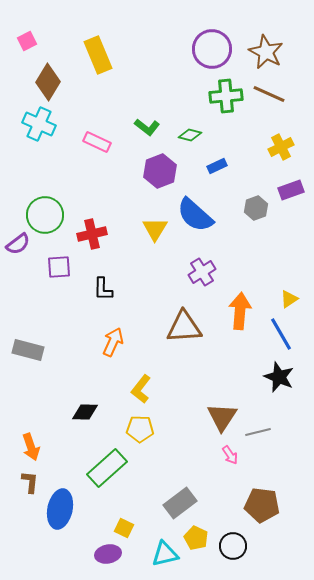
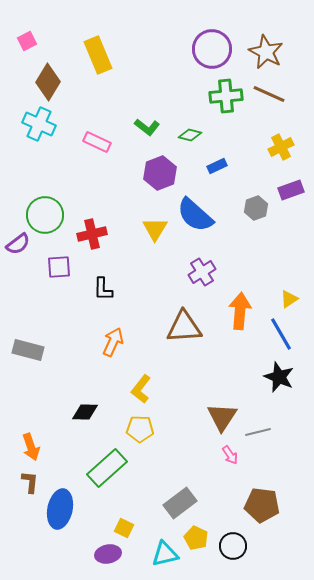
purple hexagon at (160, 171): moved 2 px down
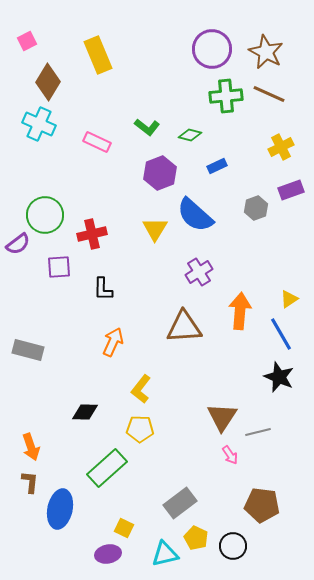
purple cross at (202, 272): moved 3 px left
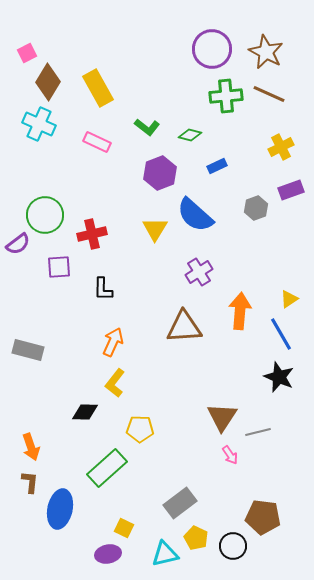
pink square at (27, 41): moved 12 px down
yellow rectangle at (98, 55): moved 33 px down; rotated 6 degrees counterclockwise
yellow L-shape at (141, 389): moved 26 px left, 6 px up
brown pentagon at (262, 505): moved 1 px right, 12 px down
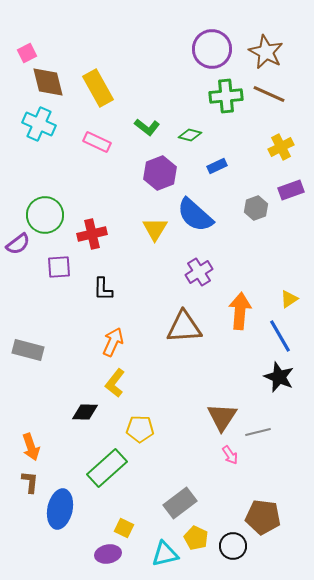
brown diamond at (48, 82): rotated 45 degrees counterclockwise
blue line at (281, 334): moved 1 px left, 2 px down
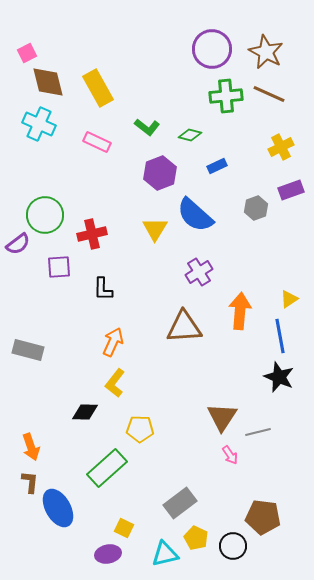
blue line at (280, 336): rotated 20 degrees clockwise
blue ellipse at (60, 509): moved 2 px left, 1 px up; rotated 42 degrees counterclockwise
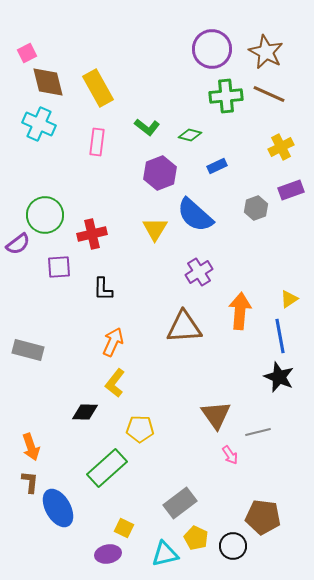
pink rectangle at (97, 142): rotated 72 degrees clockwise
brown triangle at (222, 417): moved 6 px left, 2 px up; rotated 8 degrees counterclockwise
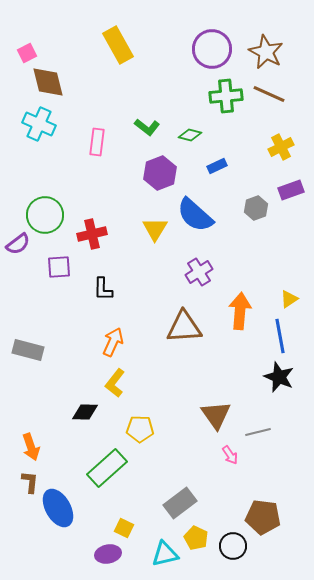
yellow rectangle at (98, 88): moved 20 px right, 43 px up
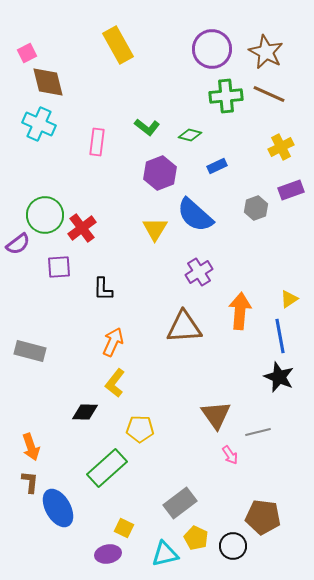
red cross at (92, 234): moved 10 px left, 6 px up; rotated 24 degrees counterclockwise
gray rectangle at (28, 350): moved 2 px right, 1 px down
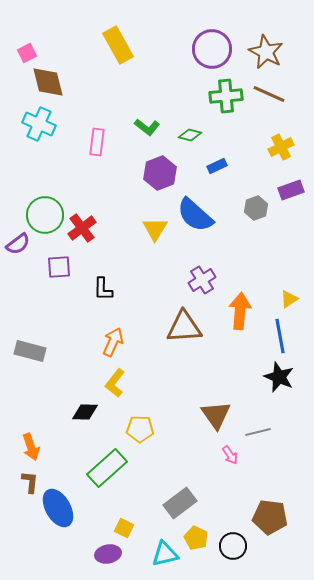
purple cross at (199, 272): moved 3 px right, 8 px down
brown pentagon at (263, 517): moved 7 px right
